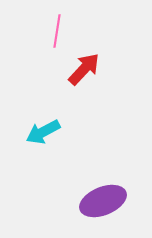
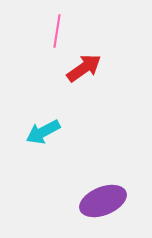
red arrow: moved 1 px up; rotated 12 degrees clockwise
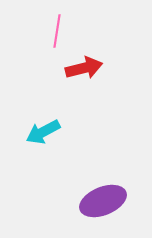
red arrow: rotated 21 degrees clockwise
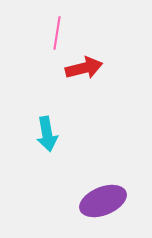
pink line: moved 2 px down
cyan arrow: moved 4 px right, 2 px down; rotated 72 degrees counterclockwise
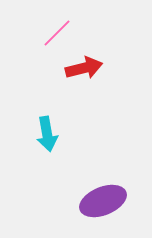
pink line: rotated 36 degrees clockwise
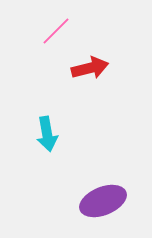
pink line: moved 1 px left, 2 px up
red arrow: moved 6 px right
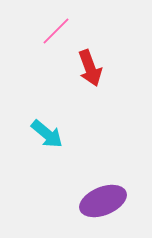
red arrow: rotated 84 degrees clockwise
cyan arrow: rotated 40 degrees counterclockwise
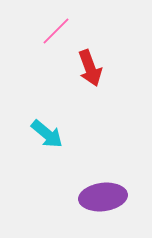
purple ellipse: moved 4 px up; rotated 15 degrees clockwise
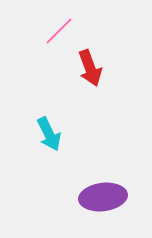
pink line: moved 3 px right
cyan arrow: moved 2 px right; rotated 24 degrees clockwise
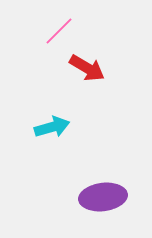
red arrow: moved 3 px left; rotated 39 degrees counterclockwise
cyan arrow: moved 3 px right, 7 px up; rotated 80 degrees counterclockwise
